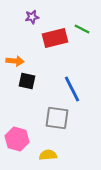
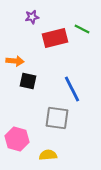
black square: moved 1 px right
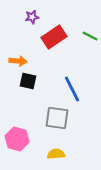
green line: moved 8 px right, 7 px down
red rectangle: moved 1 px left, 1 px up; rotated 20 degrees counterclockwise
orange arrow: moved 3 px right
yellow semicircle: moved 8 px right, 1 px up
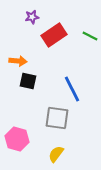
red rectangle: moved 2 px up
yellow semicircle: rotated 48 degrees counterclockwise
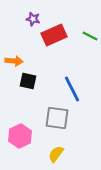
purple star: moved 1 px right, 2 px down; rotated 24 degrees clockwise
red rectangle: rotated 10 degrees clockwise
orange arrow: moved 4 px left
pink hexagon: moved 3 px right, 3 px up; rotated 20 degrees clockwise
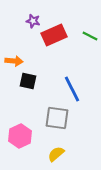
purple star: moved 2 px down
yellow semicircle: rotated 12 degrees clockwise
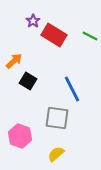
purple star: rotated 24 degrees clockwise
red rectangle: rotated 55 degrees clockwise
orange arrow: rotated 48 degrees counterclockwise
black square: rotated 18 degrees clockwise
pink hexagon: rotated 15 degrees counterclockwise
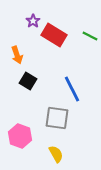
orange arrow: moved 3 px right, 6 px up; rotated 114 degrees clockwise
yellow semicircle: rotated 102 degrees clockwise
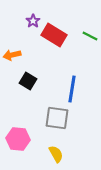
orange arrow: moved 5 px left; rotated 96 degrees clockwise
blue line: rotated 36 degrees clockwise
pink hexagon: moved 2 px left, 3 px down; rotated 15 degrees counterclockwise
